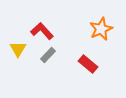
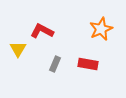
red L-shape: rotated 20 degrees counterclockwise
gray rectangle: moved 7 px right, 9 px down; rotated 21 degrees counterclockwise
red rectangle: rotated 30 degrees counterclockwise
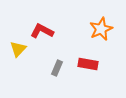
yellow triangle: rotated 12 degrees clockwise
gray rectangle: moved 2 px right, 4 px down
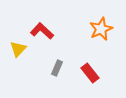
red L-shape: rotated 15 degrees clockwise
red rectangle: moved 2 px right, 9 px down; rotated 42 degrees clockwise
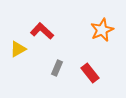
orange star: moved 1 px right, 1 px down
yellow triangle: rotated 18 degrees clockwise
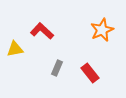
yellow triangle: moved 3 px left; rotated 18 degrees clockwise
